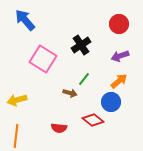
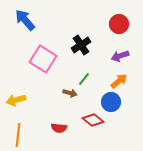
yellow arrow: moved 1 px left
orange line: moved 2 px right, 1 px up
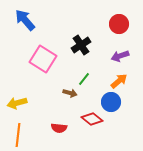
yellow arrow: moved 1 px right, 3 px down
red diamond: moved 1 px left, 1 px up
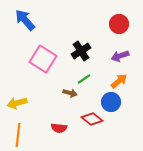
black cross: moved 6 px down
green line: rotated 16 degrees clockwise
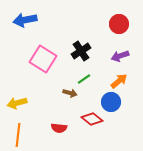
blue arrow: rotated 60 degrees counterclockwise
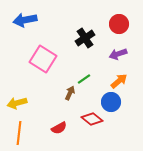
black cross: moved 4 px right, 13 px up
purple arrow: moved 2 px left, 2 px up
brown arrow: rotated 80 degrees counterclockwise
red semicircle: rotated 35 degrees counterclockwise
orange line: moved 1 px right, 2 px up
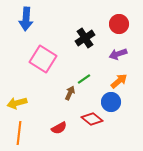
blue arrow: moved 1 px right, 1 px up; rotated 75 degrees counterclockwise
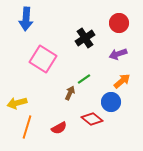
red circle: moved 1 px up
orange arrow: moved 3 px right
orange line: moved 8 px right, 6 px up; rotated 10 degrees clockwise
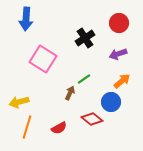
yellow arrow: moved 2 px right, 1 px up
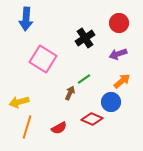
red diamond: rotated 15 degrees counterclockwise
